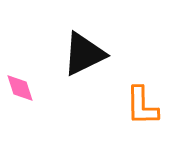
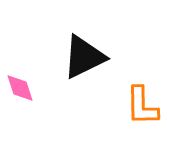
black triangle: moved 3 px down
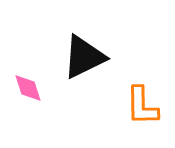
pink diamond: moved 8 px right
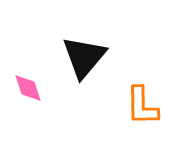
black triangle: rotated 24 degrees counterclockwise
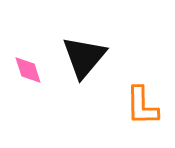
pink diamond: moved 18 px up
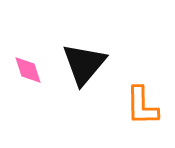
black triangle: moved 7 px down
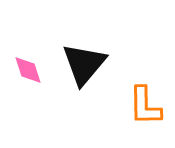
orange L-shape: moved 3 px right
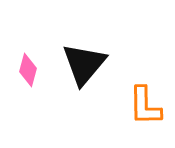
pink diamond: rotated 32 degrees clockwise
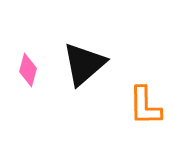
black triangle: rotated 9 degrees clockwise
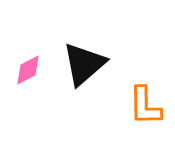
pink diamond: rotated 48 degrees clockwise
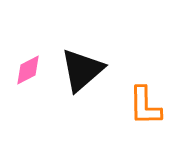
black triangle: moved 2 px left, 6 px down
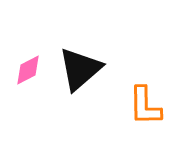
black triangle: moved 2 px left, 1 px up
